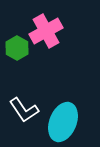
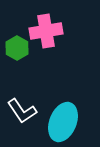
pink cross: rotated 20 degrees clockwise
white L-shape: moved 2 px left, 1 px down
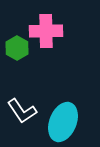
pink cross: rotated 8 degrees clockwise
